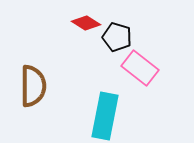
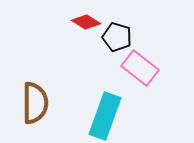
red diamond: moved 1 px up
brown semicircle: moved 2 px right, 17 px down
cyan rectangle: rotated 9 degrees clockwise
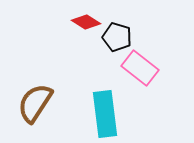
brown semicircle: rotated 147 degrees counterclockwise
cyan rectangle: moved 2 px up; rotated 27 degrees counterclockwise
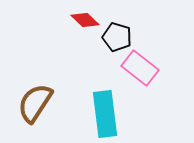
red diamond: moved 1 px left, 2 px up; rotated 12 degrees clockwise
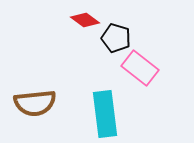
red diamond: rotated 8 degrees counterclockwise
black pentagon: moved 1 px left, 1 px down
brown semicircle: rotated 129 degrees counterclockwise
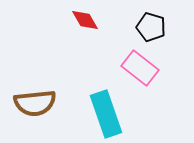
red diamond: rotated 24 degrees clockwise
black pentagon: moved 35 px right, 11 px up
cyan rectangle: moved 1 px right; rotated 12 degrees counterclockwise
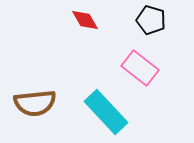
black pentagon: moved 7 px up
cyan rectangle: moved 2 px up; rotated 24 degrees counterclockwise
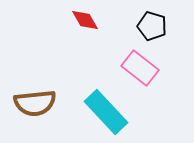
black pentagon: moved 1 px right, 6 px down
